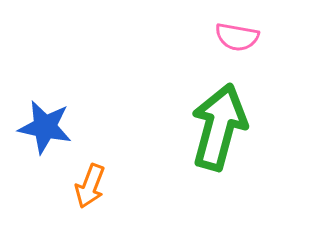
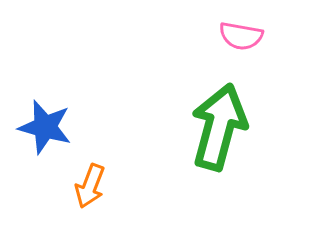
pink semicircle: moved 4 px right, 1 px up
blue star: rotated 4 degrees clockwise
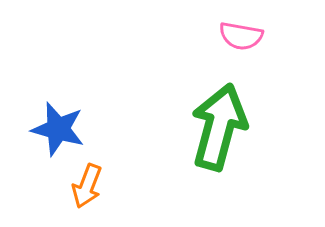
blue star: moved 13 px right, 2 px down
orange arrow: moved 3 px left
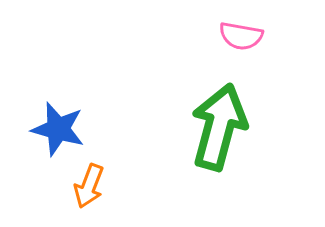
orange arrow: moved 2 px right
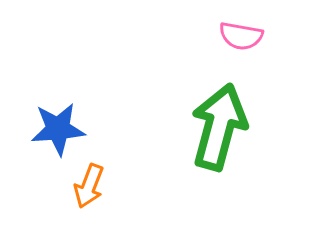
blue star: rotated 20 degrees counterclockwise
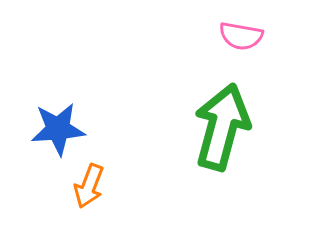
green arrow: moved 3 px right
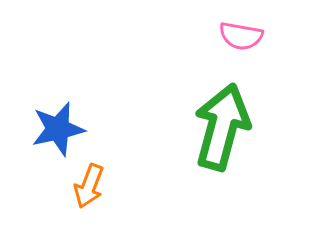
blue star: rotated 8 degrees counterclockwise
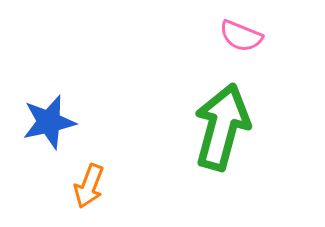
pink semicircle: rotated 12 degrees clockwise
blue star: moved 9 px left, 7 px up
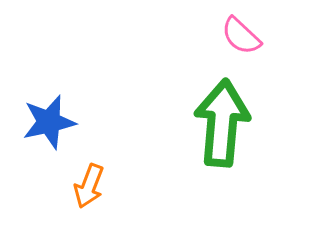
pink semicircle: rotated 21 degrees clockwise
green arrow: moved 4 px up; rotated 10 degrees counterclockwise
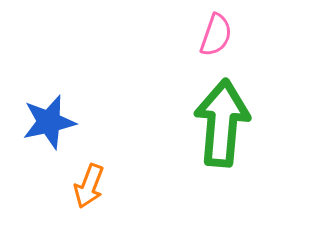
pink semicircle: moved 25 px left, 1 px up; rotated 114 degrees counterclockwise
